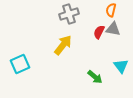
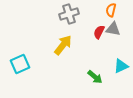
cyan triangle: rotated 42 degrees clockwise
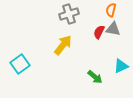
cyan square: rotated 12 degrees counterclockwise
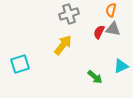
cyan square: rotated 18 degrees clockwise
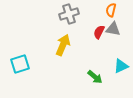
yellow arrow: rotated 15 degrees counterclockwise
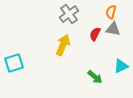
orange semicircle: moved 2 px down
gray cross: rotated 18 degrees counterclockwise
red semicircle: moved 4 px left, 2 px down
cyan square: moved 6 px left, 1 px up
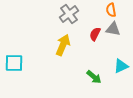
orange semicircle: moved 2 px up; rotated 24 degrees counterclockwise
cyan square: rotated 18 degrees clockwise
green arrow: moved 1 px left
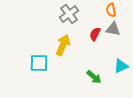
cyan square: moved 25 px right
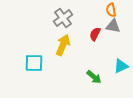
gray cross: moved 6 px left, 4 px down
gray triangle: moved 3 px up
cyan square: moved 5 px left
